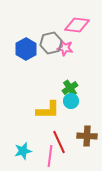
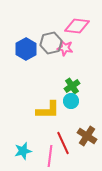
pink diamond: moved 1 px down
green cross: moved 2 px right, 2 px up
brown cross: rotated 30 degrees clockwise
red line: moved 4 px right, 1 px down
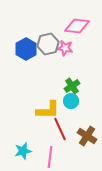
gray hexagon: moved 3 px left, 1 px down
red line: moved 3 px left, 14 px up
pink line: moved 1 px down
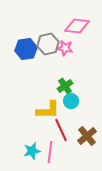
blue hexagon: rotated 20 degrees clockwise
green cross: moved 7 px left
red line: moved 1 px right, 1 px down
brown cross: rotated 18 degrees clockwise
cyan star: moved 9 px right
pink line: moved 5 px up
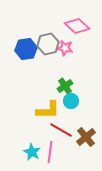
pink diamond: rotated 35 degrees clockwise
red line: rotated 35 degrees counterclockwise
brown cross: moved 1 px left, 1 px down
cyan star: moved 1 px down; rotated 30 degrees counterclockwise
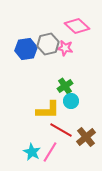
pink line: rotated 25 degrees clockwise
